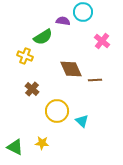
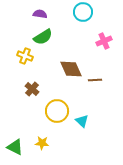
purple semicircle: moved 23 px left, 7 px up
pink cross: moved 2 px right; rotated 28 degrees clockwise
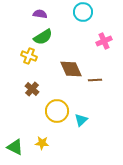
yellow cross: moved 4 px right
cyan triangle: moved 1 px left, 1 px up; rotated 32 degrees clockwise
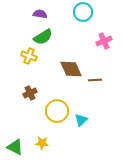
brown cross: moved 2 px left, 4 px down; rotated 24 degrees clockwise
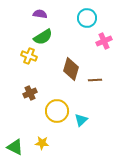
cyan circle: moved 4 px right, 6 px down
brown diamond: rotated 40 degrees clockwise
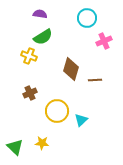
green triangle: rotated 18 degrees clockwise
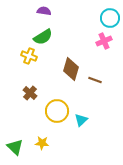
purple semicircle: moved 4 px right, 3 px up
cyan circle: moved 23 px right
brown line: rotated 24 degrees clockwise
brown cross: rotated 24 degrees counterclockwise
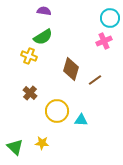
brown line: rotated 56 degrees counterclockwise
cyan triangle: rotated 48 degrees clockwise
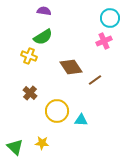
brown diamond: moved 2 px up; rotated 50 degrees counterclockwise
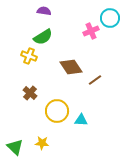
pink cross: moved 13 px left, 10 px up
